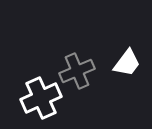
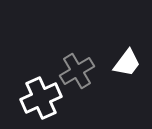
gray cross: rotated 8 degrees counterclockwise
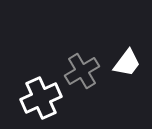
gray cross: moved 5 px right
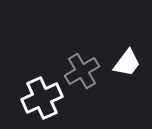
white cross: moved 1 px right
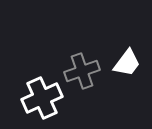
gray cross: rotated 12 degrees clockwise
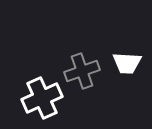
white trapezoid: rotated 56 degrees clockwise
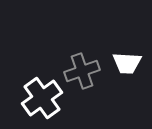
white cross: rotated 12 degrees counterclockwise
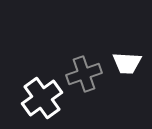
gray cross: moved 2 px right, 3 px down
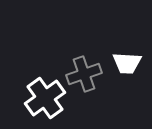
white cross: moved 3 px right
